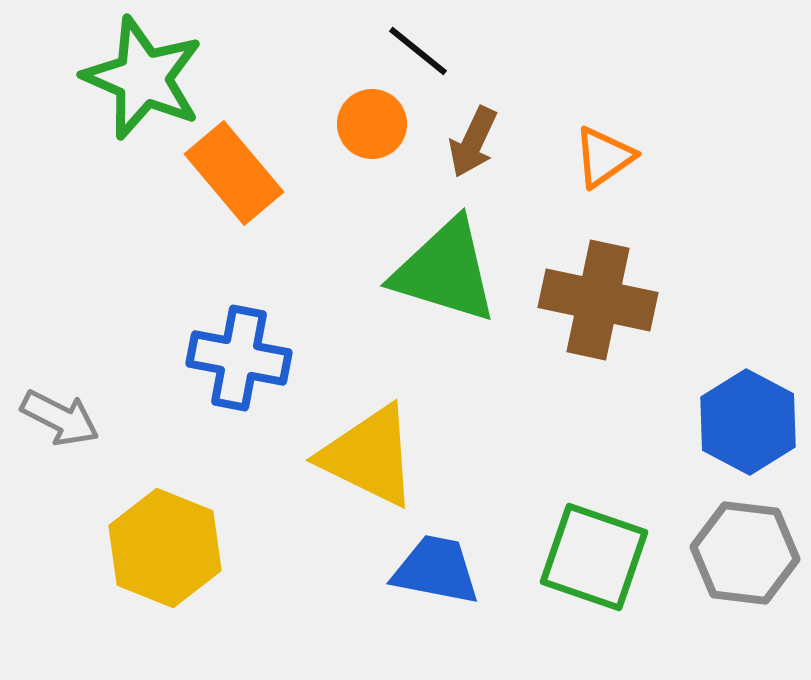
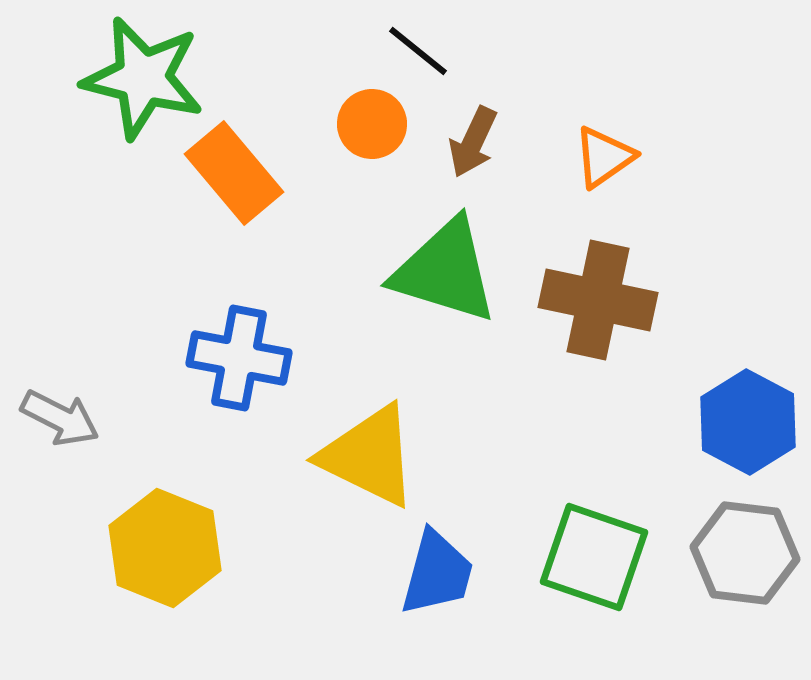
green star: rotated 9 degrees counterclockwise
blue trapezoid: moved 1 px right, 3 px down; rotated 94 degrees clockwise
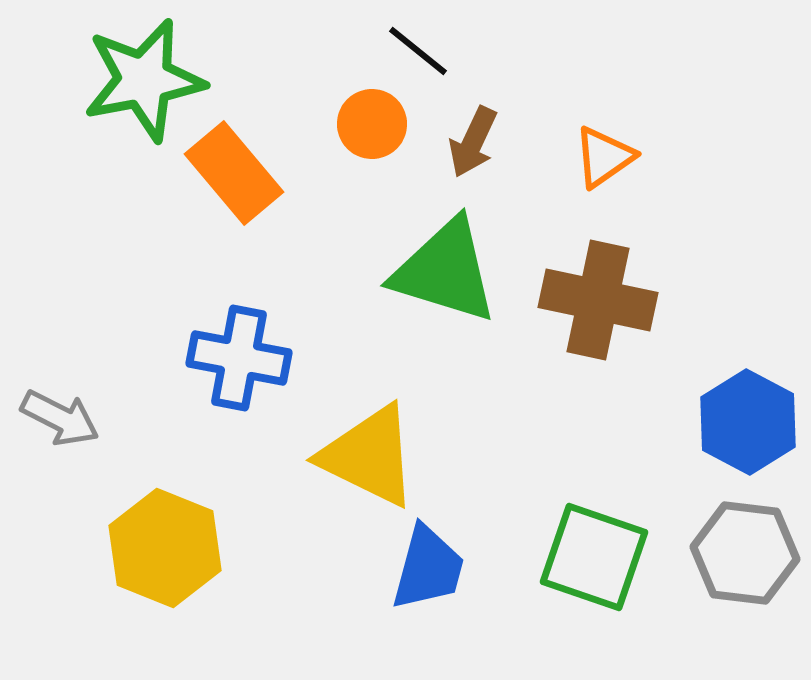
green star: moved 1 px right, 2 px down; rotated 25 degrees counterclockwise
blue trapezoid: moved 9 px left, 5 px up
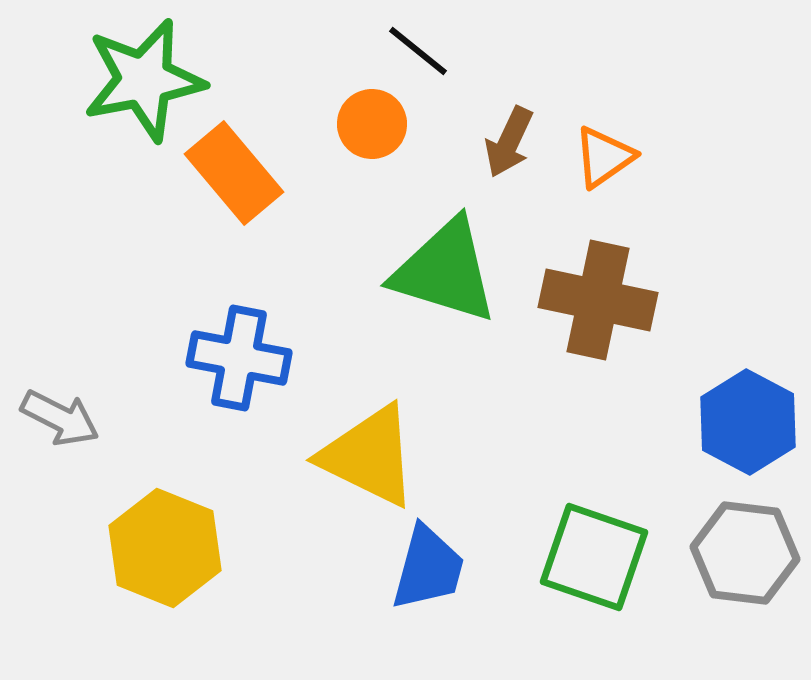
brown arrow: moved 36 px right
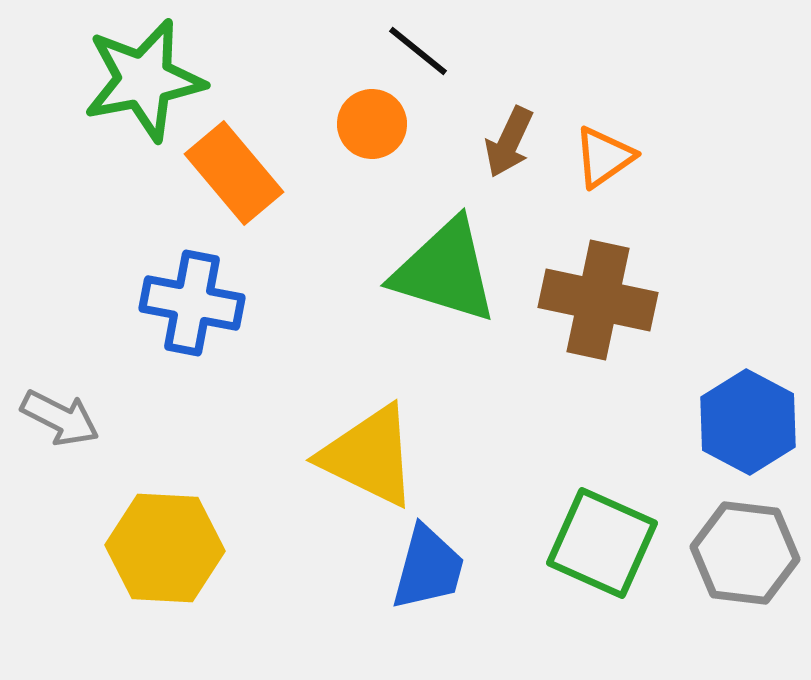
blue cross: moved 47 px left, 55 px up
yellow hexagon: rotated 19 degrees counterclockwise
green square: moved 8 px right, 14 px up; rotated 5 degrees clockwise
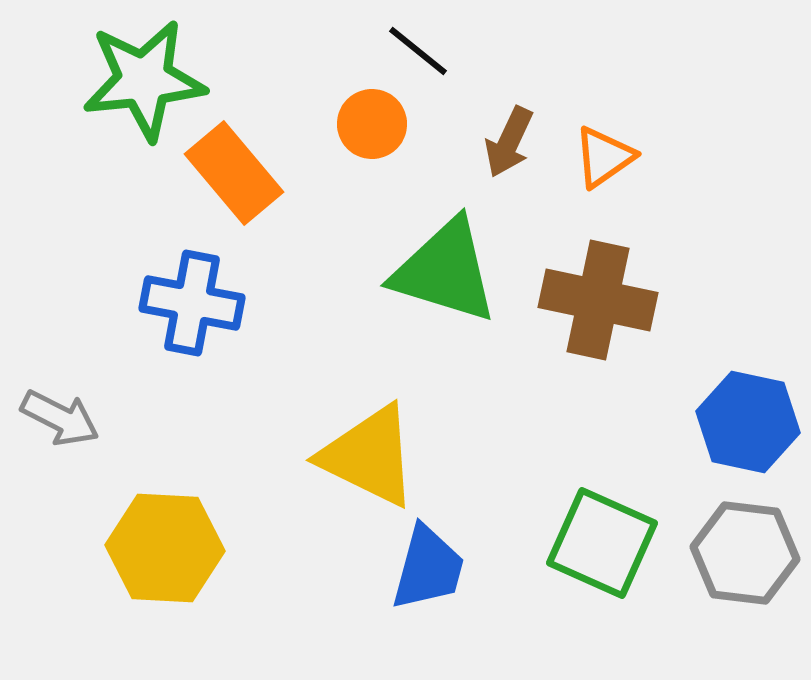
green star: rotated 5 degrees clockwise
blue hexagon: rotated 16 degrees counterclockwise
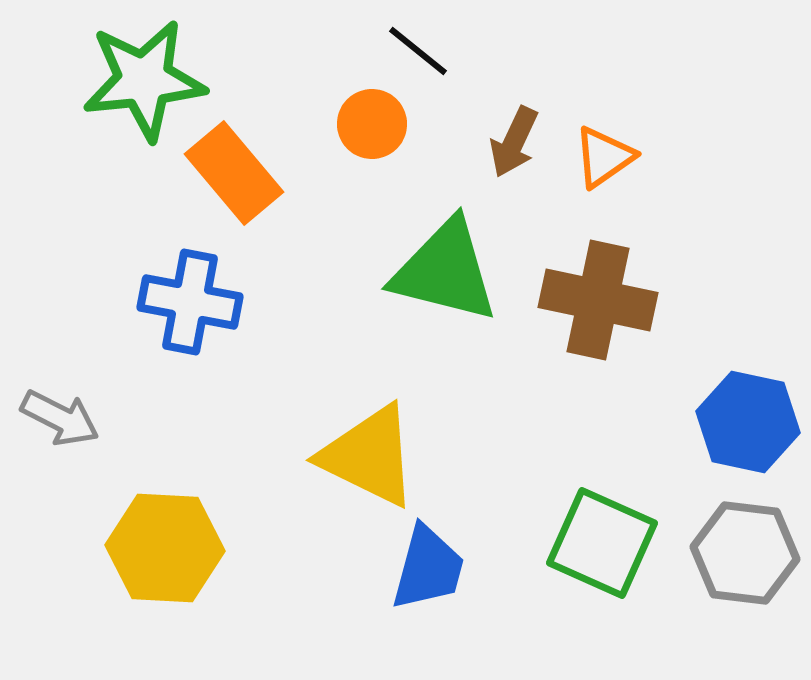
brown arrow: moved 5 px right
green triangle: rotated 3 degrees counterclockwise
blue cross: moved 2 px left, 1 px up
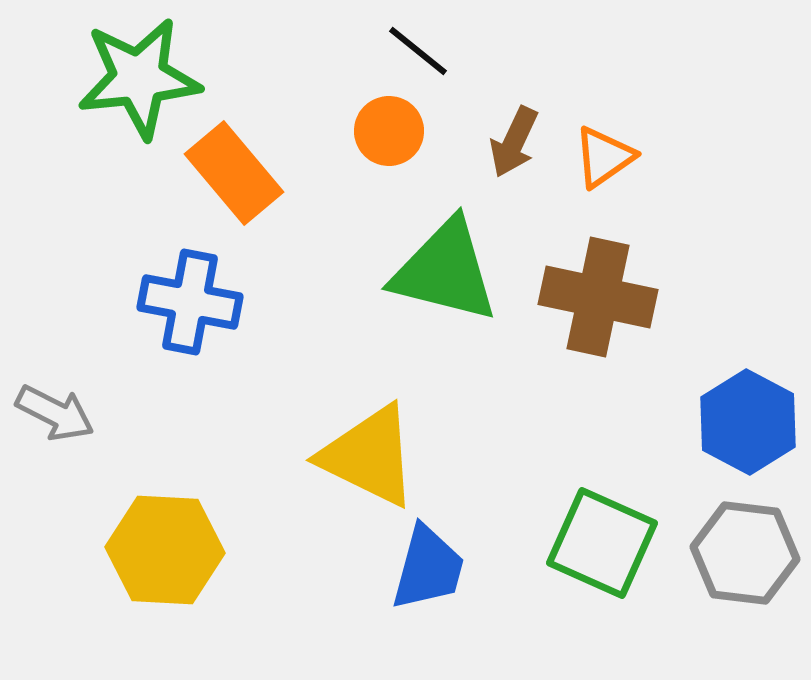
green star: moved 5 px left, 2 px up
orange circle: moved 17 px right, 7 px down
brown cross: moved 3 px up
gray arrow: moved 5 px left, 5 px up
blue hexagon: rotated 16 degrees clockwise
yellow hexagon: moved 2 px down
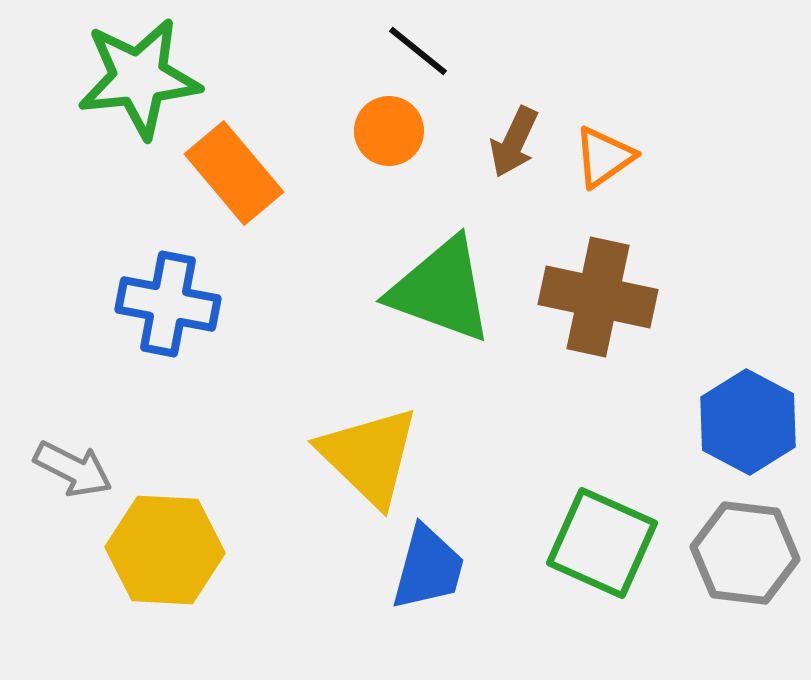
green triangle: moved 4 px left, 19 px down; rotated 6 degrees clockwise
blue cross: moved 22 px left, 2 px down
gray arrow: moved 18 px right, 56 px down
yellow triangle: rotated 18 degrees clockwise
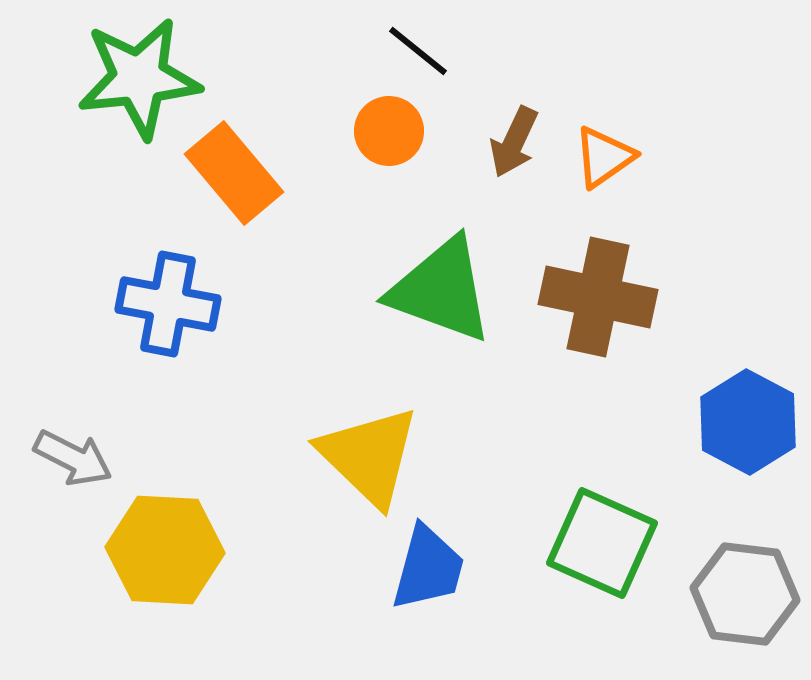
gray arrow: moved 11 px up
gray hexagon: moved 41 px down
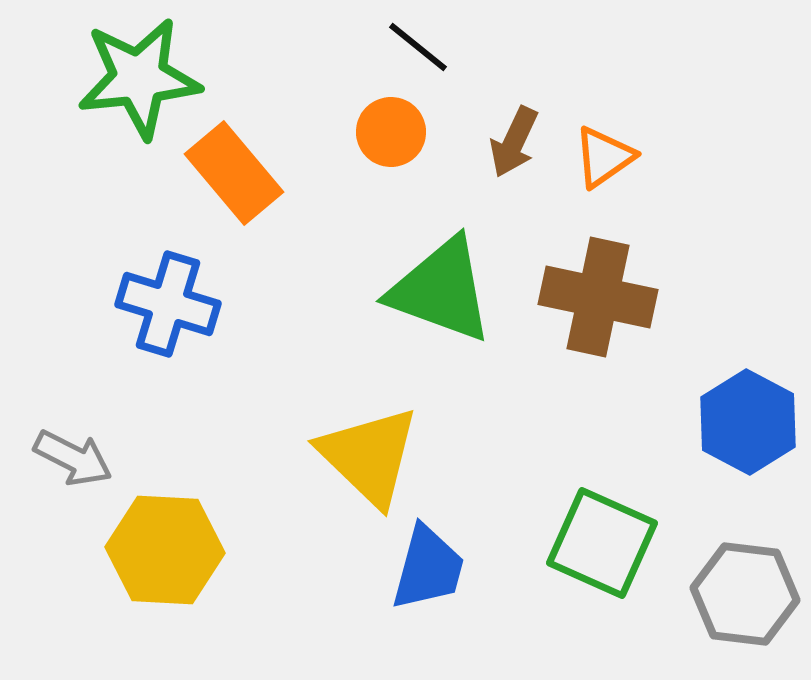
black line: moved 4 px up
orange circle: moved 2 px right, 1 px down
blue cross: rotated 6 degrees clockwise
